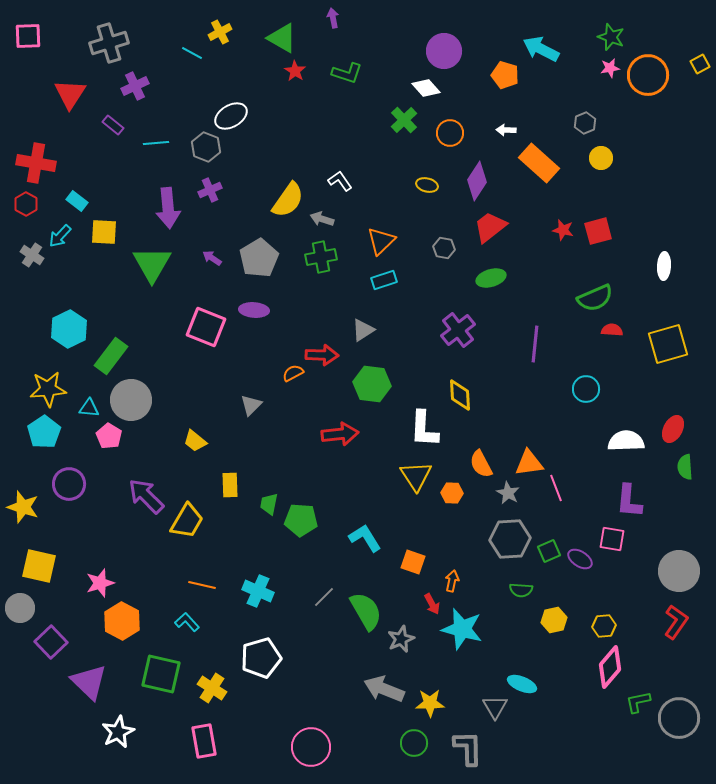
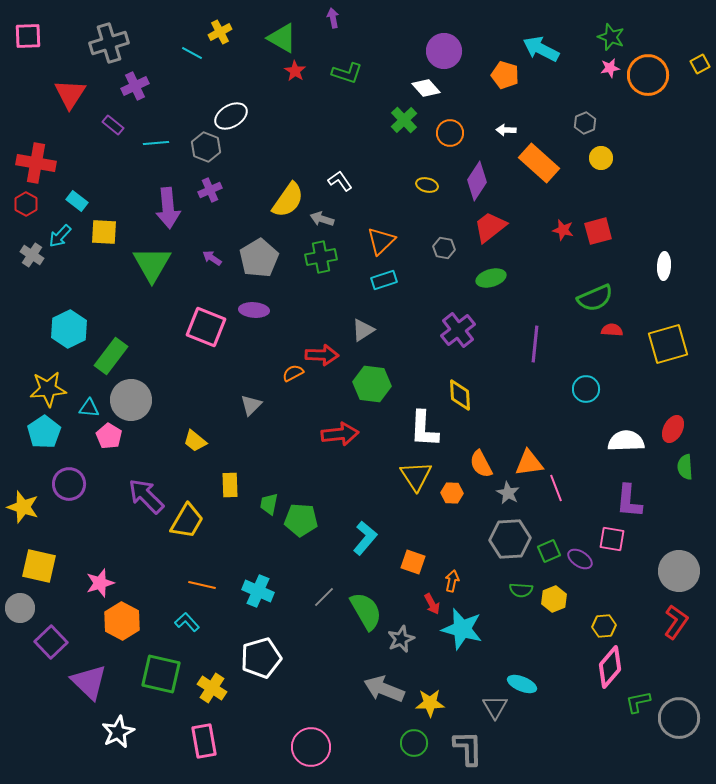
cyan L-shape at (365, 538): rotated 72 degrees clockwise
yellow hexagon at (554, 620): moved 21 px up; rotated 10 degrees counterclockwise
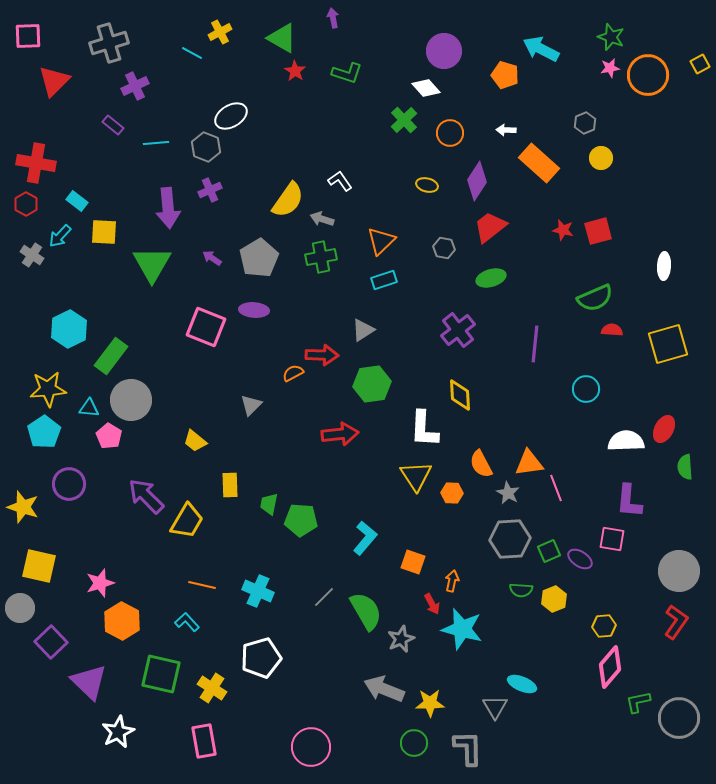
red triangle at (70, 94): moved 16 px left, 13 px up; rotated 12 degrees clockwise
green hexagon at (372, 384): rotated 15 degrees counterclockwise
red ellipse at (673, 429): moved 9 px left
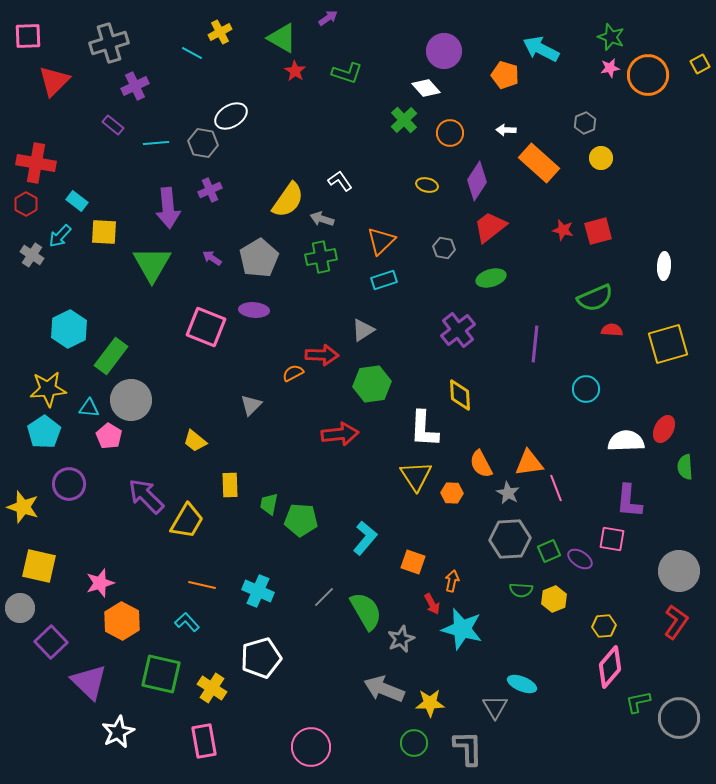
purple arrow at (333, 18): moved 5 px left; rotated 66 degrees clockwise
gray hexagon at (206, 147): moved 3 px left, 4 px up; rotated 12 degrees counterclockwise
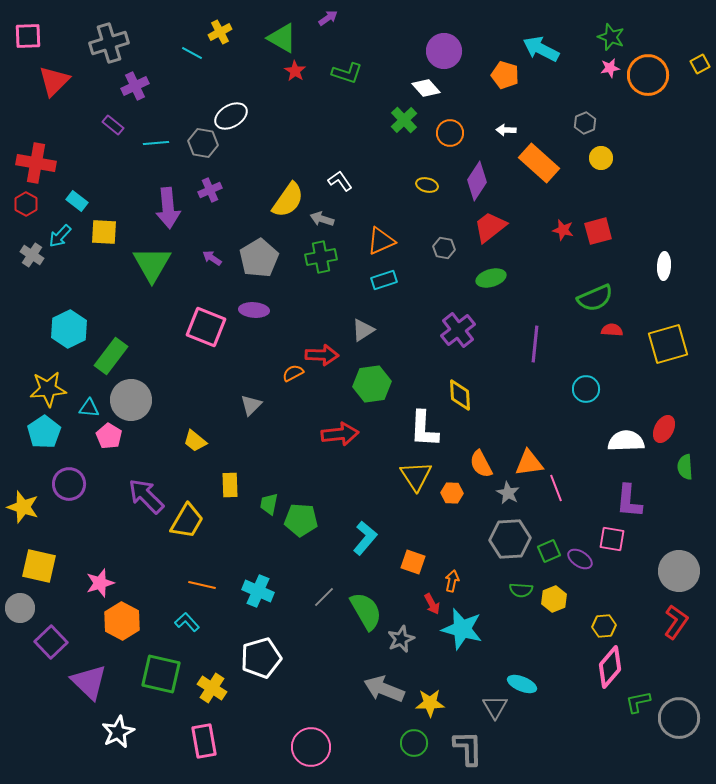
orange triangle at (381, 241): rotated 20 degrees clockwise
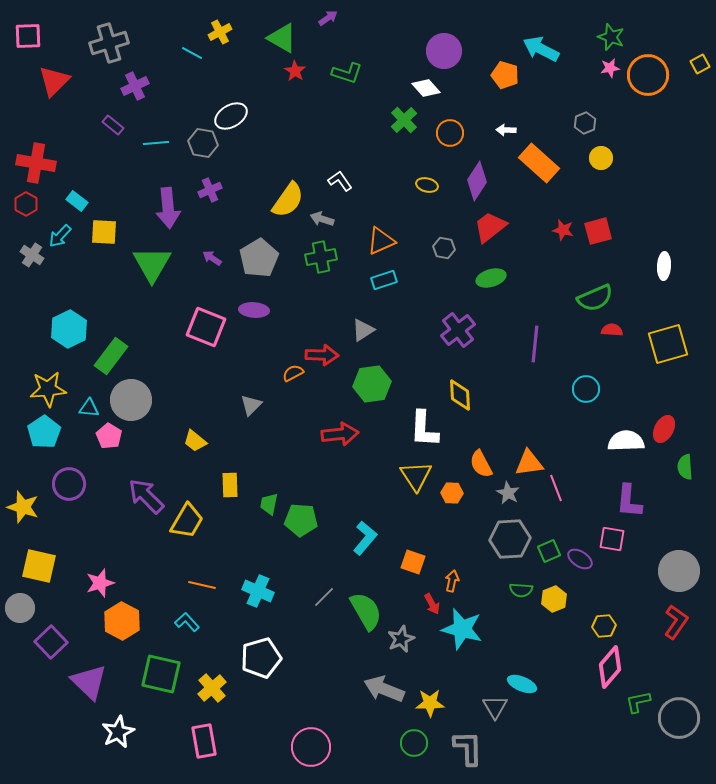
yellow cross at (212, 688): rotated 16 degrees clockwise
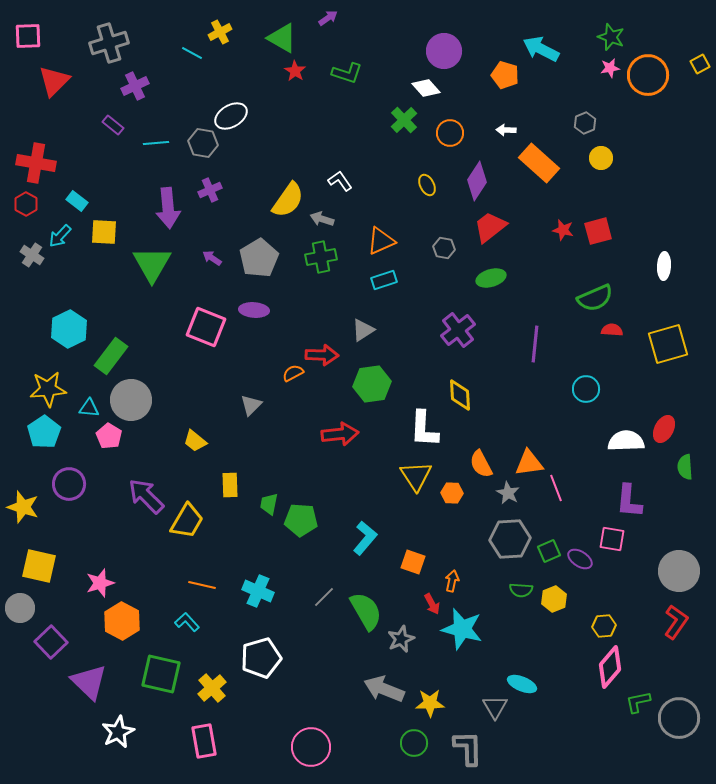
yellow ellipse at (427, 185): rotated 50 degrees clockwise
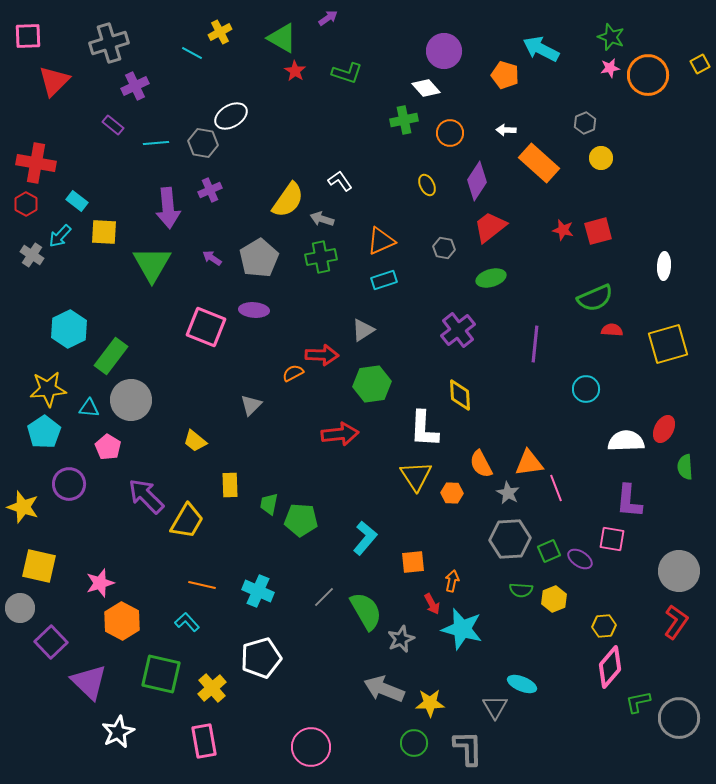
green cross at (404, 120): rotated 32 degrees clockwise
pink pentagon at (109, 436): moved 1 px left, 11 px down
orange square at (413, 562): rotated 25 degrees counterclockwise
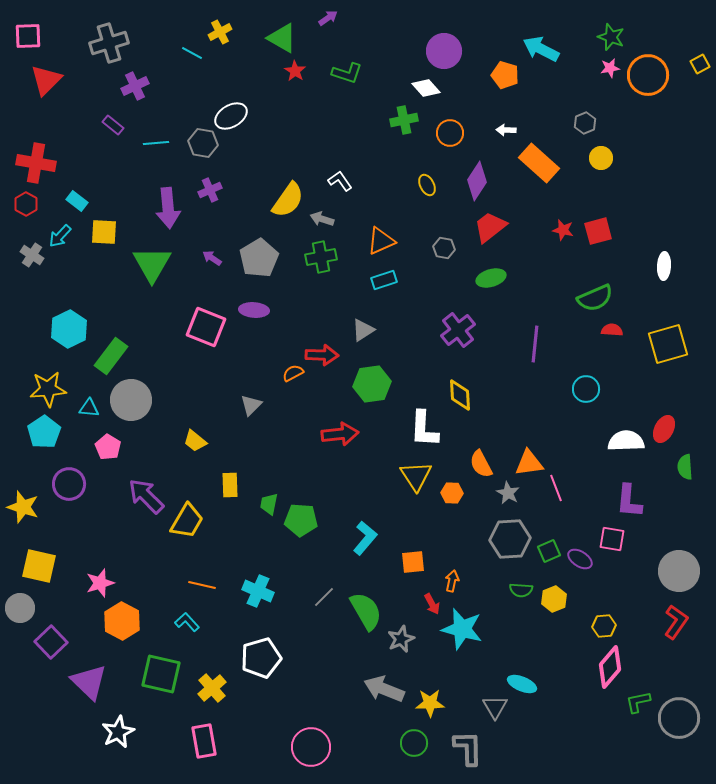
red triangle at (54, 81): moved 8 px left, 1 px up
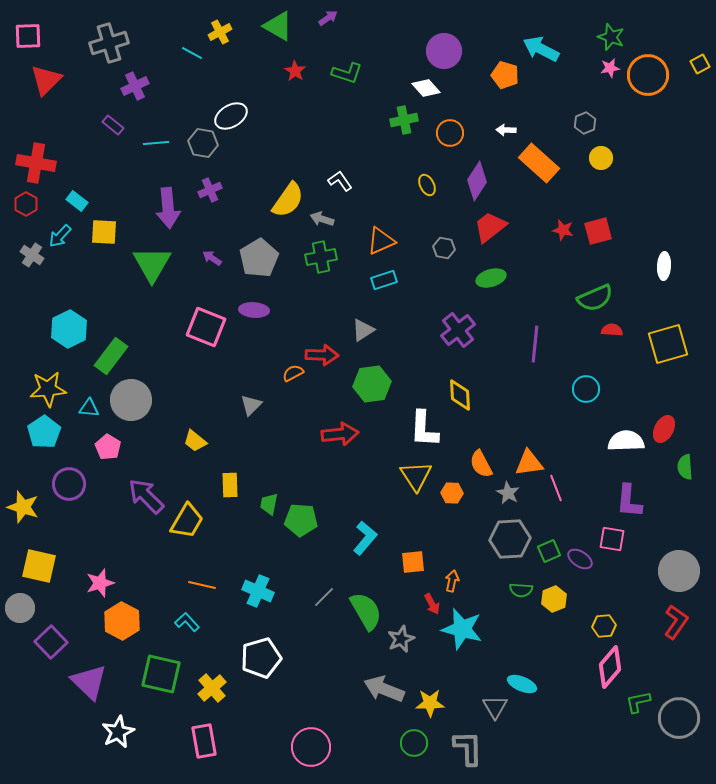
green triangle at (282, 38): moved 4 px left, 12 px up
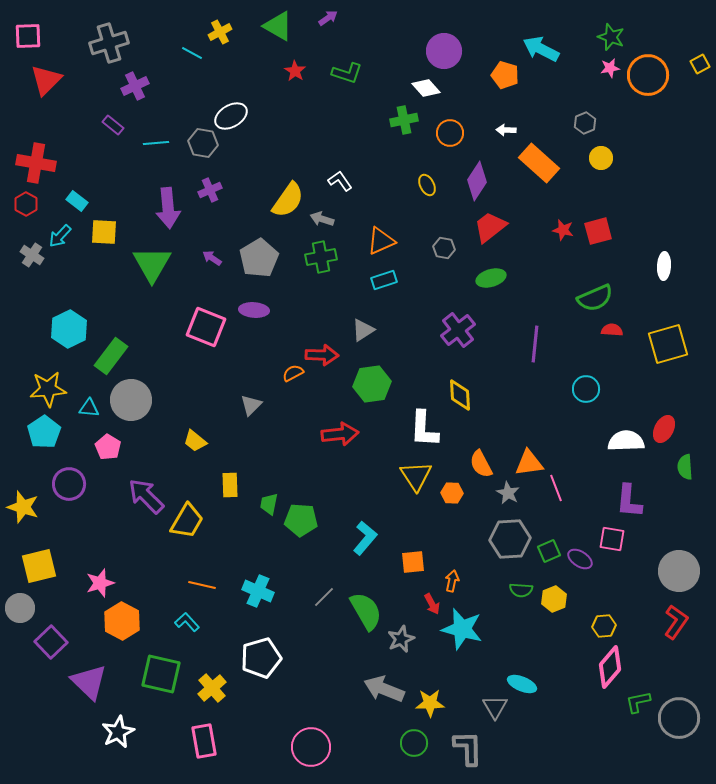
yellow square at (39, 566): rotated 27 degrees counterclockwise
